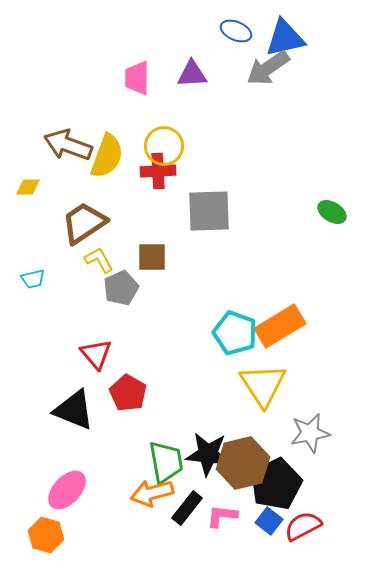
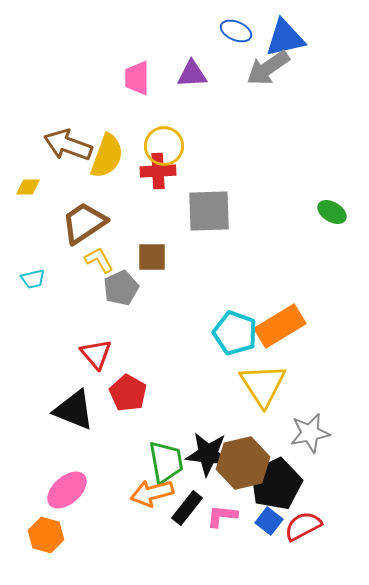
pink ellipse: rotated 6 degrees clockwise
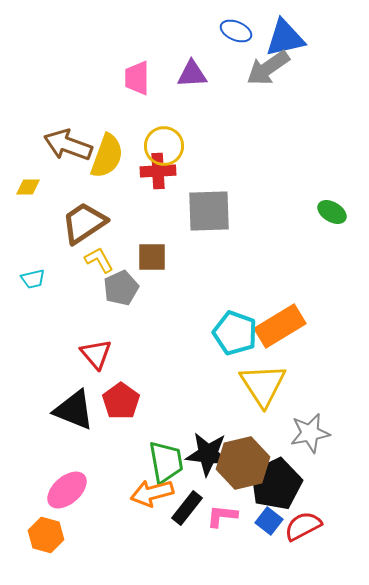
red pentagon: moved 7 px left, 8 px down; rotated 6 degrees clockwise
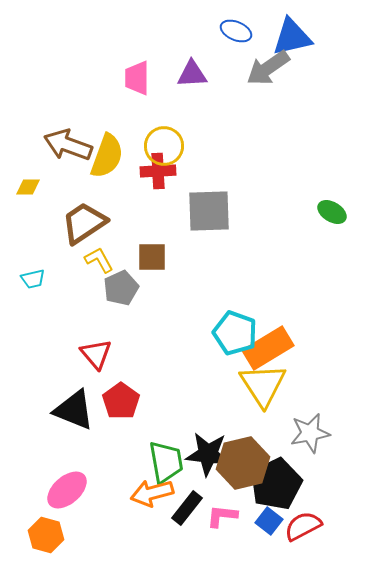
blue triangle: moved 7 px right, 1 px up
orange rectangle: moved 12 px left, 22 px down
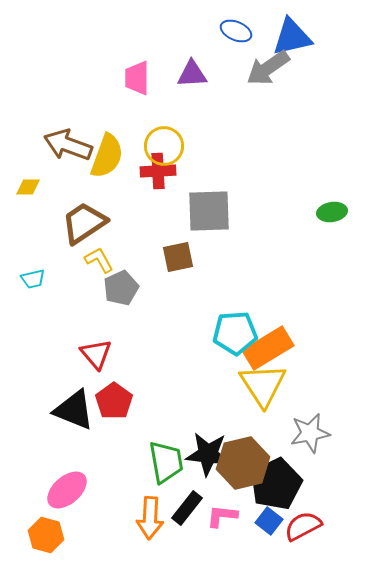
green ellipse: rotated 40 degrees counterclockwise
brown square: moved 26 px right; rotated 12 degrees counterclockwise
cyan pentagon: rotated 24 degrees counterclockwise
red pentagon: moved 7 px left
orange arrow: moved 2 px left, 25 px down; rotated 72 degrees counterclockwise
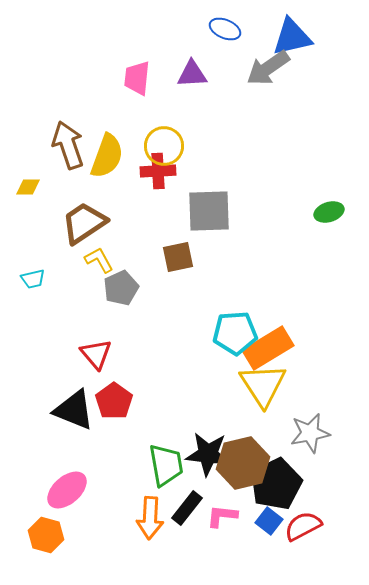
blue ellipse: moved 11 px left, 2 px up
pink trapezoid: rotated 6 degrees clockwise
brown arrow: rotated 51 degrees clockwise
green ellipse: moved 3 px left; rotated 8 degrees counterclockwise
green trapezoid: moved 3 px down
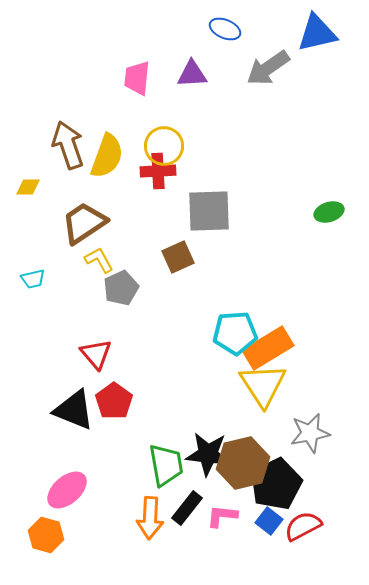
blue triangle: moved 25 px right, 4 px up
brown square: rotated 12 degrees counterclockwise
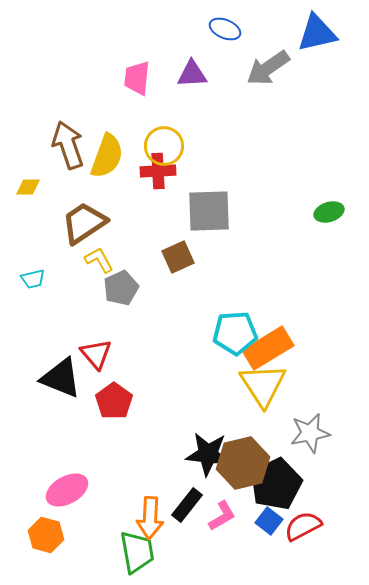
black triangle: moved 13 px left, 32 px up
green trapezoid: moved 29 px left, 87 px down
pink ellipse: rotated 12 degrees clockwise
black rectangle: moved 3 px up
pink L-shape: rotated 144 degrees clockwise
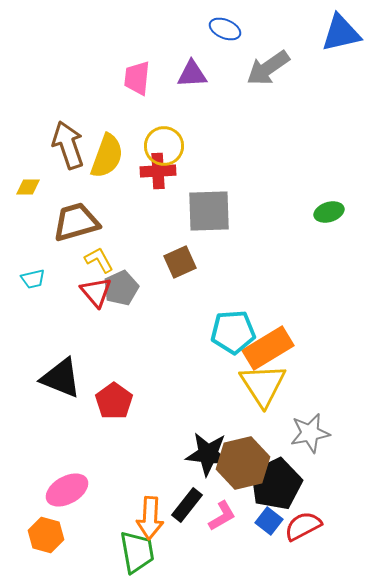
blue triangle: moved 24 px right
brown trapezoid: moved 8 px left, 1 px up; rotated 18 degrees clockwise
brown square: moved 2 px right, 5 px down
cyan pentagon: moved 2 px left, 1 px up
red triangle: moved 62 px up
